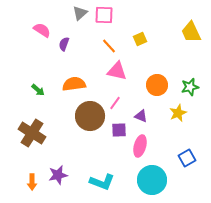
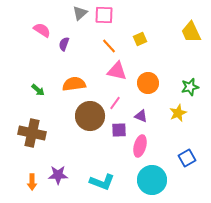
orange circle: moved 9 px left, 2 px up
brown cross: rotated 20 degrees counterclockwise
purple star: rotated 12 degrees clockwise
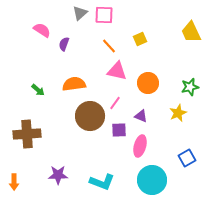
brown cross: moved 5 px left, 1 px down; rotated 16 degrees counterclockwise
orange arrow: moved 18 px left
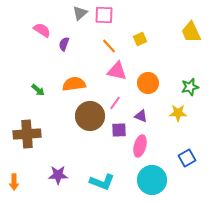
yellow star: rotated 24 degrees clockwise
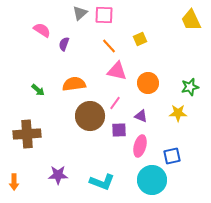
yellow trapezoid: moved 12 px up
blue square: moved 15 px left, 2 px up; rotated 18 degrees clockwise
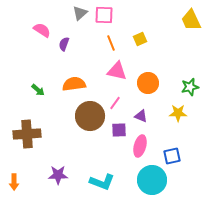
orange line: moved 2 px right, 3 px up; rotated 21 degrees clockwise
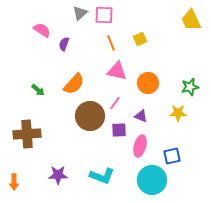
orange semicircle: rotated 140 degrees clockwise
cyan L-shape: moved 6 px up
